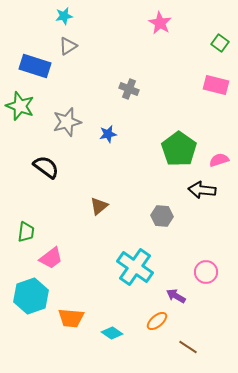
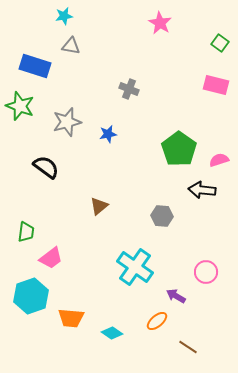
gray triangle: moved 3 px right; rotated 42 degrees clockwise
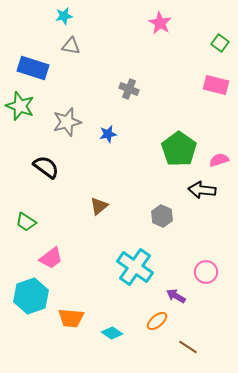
blue rectangle: moved 2 px left, 2 px down
gray hexagon: rotated 20 degrees clockwise
green trapezoid: moved 10 px up; rotated 115 degrees clockwise
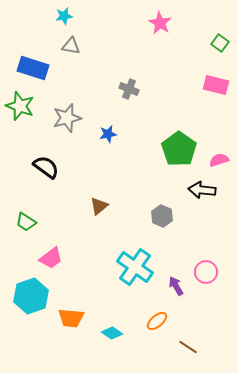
gray star: moved 4 px up
purple arrow: moved 10 px up; rotated 30 degrees clockwise
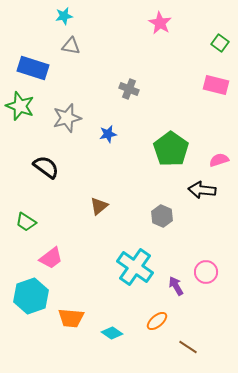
green pentagon: moved 8 px left
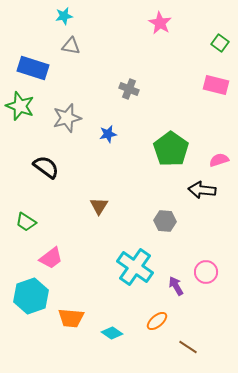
brown triangle: rotated 18 degrees counterclockwise
gray hexagon: moved 3 px right, 5 px down; rotated 20 degrees counterclockwise
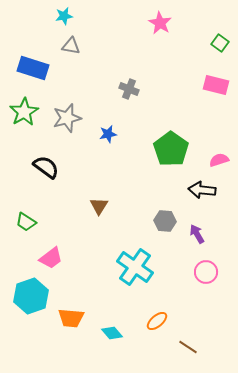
green star: moved 4 px right, 6 px down; rotated 20 degrees clockwise
purple arrow: moved 21 px right, 52 px up
cyan diamond: rotated 15 degrees clockwise
